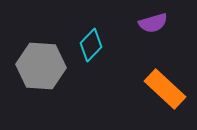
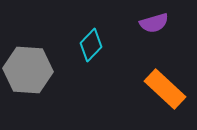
purple semicircle: moved 1 px right
gray hexagon: moved 13 px left, 4 px down
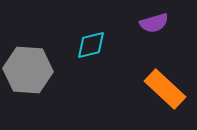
cyan diamond: rotated 32 degrees clockwise
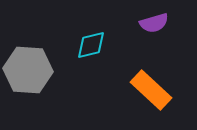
orange rectangle: moved 14 px left, 1 px down
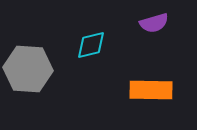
gray hexagon: moved 1 px up
orange rectangle: rotated 42 degrees counterclockwise
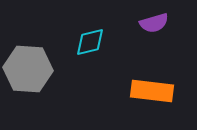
cyan diamond: moved 1 px left, 3 px up
orange rectangle: moved 1 px right, 1 px down; rotated 6 degrees clockwise
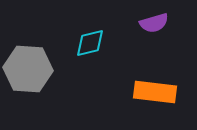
cyan diamond: moved 1 px down
orange rectangle: moved 3 px right, 1 px down
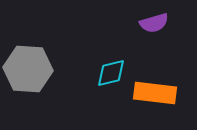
cyan diamond: moved 21 px right, 30 px down
orange rectangle: moved 1 px down
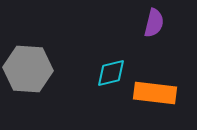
purple semicircle: rotated 60 degrees counterclockwise
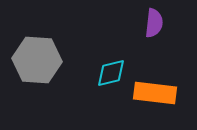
purple semicircle: rotated 8 degrees counterclockwise
gray hexagon: moved 9 px right, 9 px up
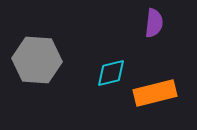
orange rectangle: rotated 21 degrees counterclockwise
